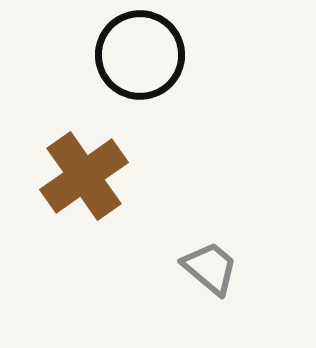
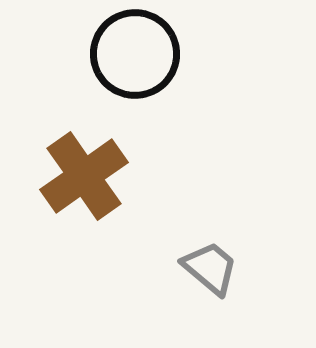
black circle: moved 5 px left, 1 px up
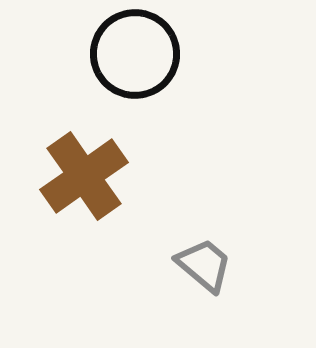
gray trapezoid: moved 6 px left, 3 px up
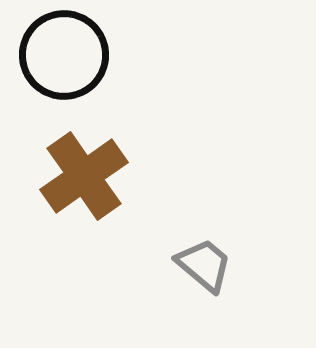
black circle: moved 71 px left, 1 px down
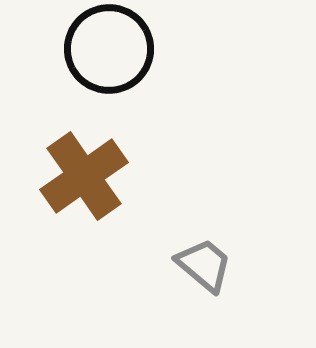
black circle: moved 45 px right, 6 px up
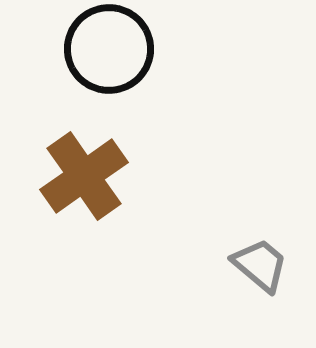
gray trapezoid: moved 56 px right
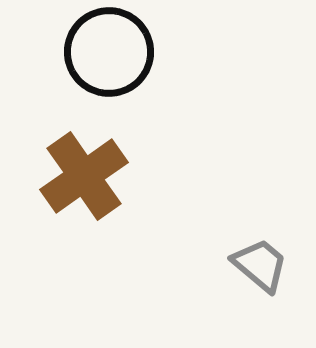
black circle: moved 3 px down
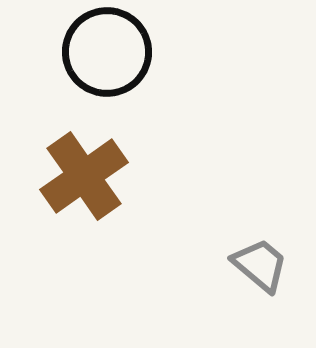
black circle: moved 2 px left
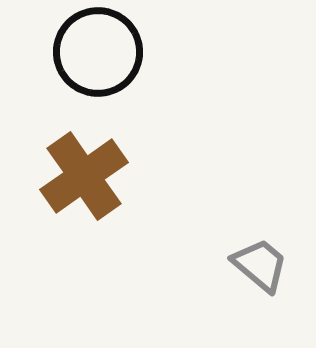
black circle: moved 9 px left
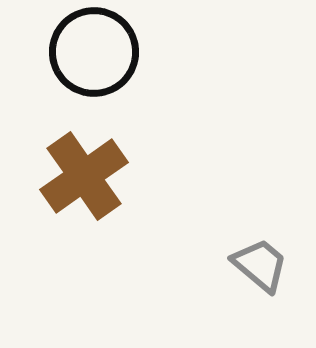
black circle: moved 4 px left
